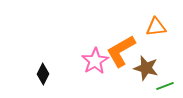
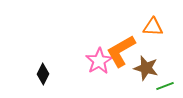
orange triangle: moved 3 px left; rotated 10 degrees clockwise
pink star: moved 4 px right
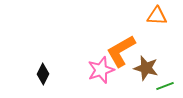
orange triangle: moved 4 px right, 11 px up
pink star: moved 2 px right, 9 px down; rotated 12 degrees clockwise
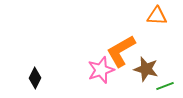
brown star: moved 1 px down
black diamond: moved 8 px left, 4 px down
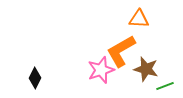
orange triangle: moved 18 px left, 3 px down
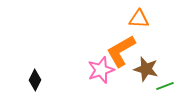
black diamond: moved 2 px down
